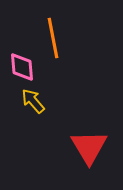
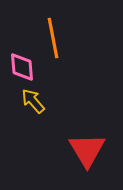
red triangle: moved 2 px left, 3 px down
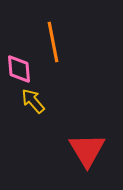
orange line: moved 4 px down
pink diamond: moved 3 px left, 2 px down
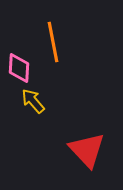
pink diamond: moved 1 px up; rotated 8 degrees clockwise
red triangle: rotated 12 degrees counterclockwise
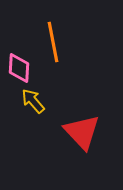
red triangle: moved 5 px left, 18 px up
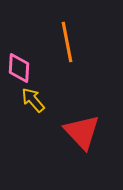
orange line: moved 14 px right
yellow arrow: moved 1 px up
